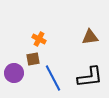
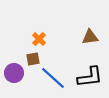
orange cross: rotated 16 degrees clockwise
blue line: rotated 20 degrees counterclockwise
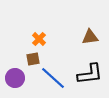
purple circle: moved 1 px right, 5 px down
black L-shape: moved 3 px up
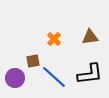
orange cross: moved 15 px right
brown square: moved 2 px down
blue line: moved 1 px right, 1 px up
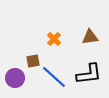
black L-shape: moved 1 px left
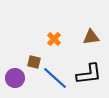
brown triangle: moved 1 px right
brown square: moved 1 px right, 1 px down; rotated 24 degrees clockwise
blue line: moved 1 px right, 1 px down
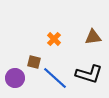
brown triangle: moved 2 px right
black L-shape: rotated 24 degrees clockwise
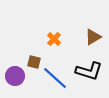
brown triangle: rotated 24 degrees counterclockwise
black L-shape: moved 3 px up
purple circle: moved 2 px up
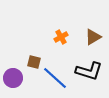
orange cross: moved 7 px right, 2 px up; rotated 16 degrees clockwise
purple circle: moved 2 px left, 2 px down
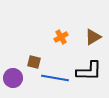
black L-shape: rotated 16 degrees counterclockwise
blue line: rotated 32 degrees counterclockwise
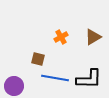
brown square: moved 4 px right, 3 px up
black L-shape: moved 8 px down
purple circle: moved 1 px right, 8 px down
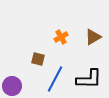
blue line: moved 1 px down; rotated 72 degrees counterclockwise
purple circle: moved 2 px left
